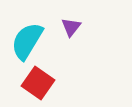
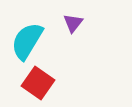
purple triangle: moved 2 px right, 4 px up
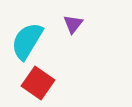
purple triangle: moved 1 px down
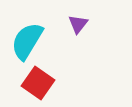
purple triangle: moved 5 px right
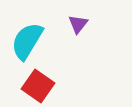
red square: moved 3 px down
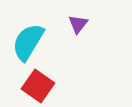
cyan semicircle: moved 1 px right, 1 px down
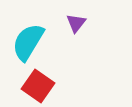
purple triangle: moved 2 px left, 1 px up
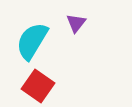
cyan semicircle: moved 4 px right, 1 px up
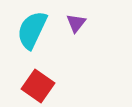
cyan semicircle: moved 11 px up; rotated 6 degrees counterclockwise
